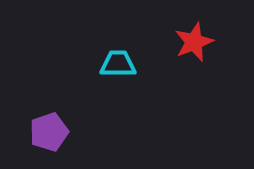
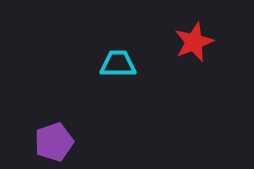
purple pentagon: moved 5 px right, 10 px down
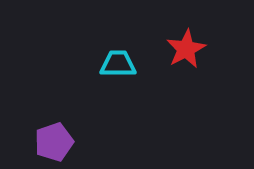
red star: moved 8 px left, 7 px down; rotated 6 degrees counterclockwise
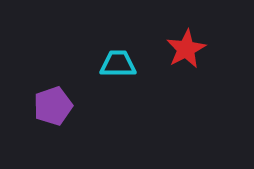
purple pentagon: moved 1 px left, 36 px up
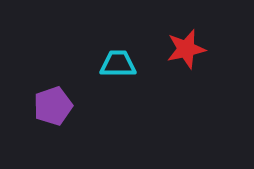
red star: rotated 15 degrees clockwise
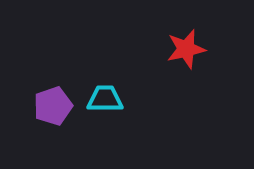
cyan trapezoid: moved 13 px left, 35 px down
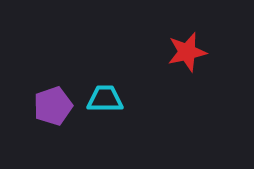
red star: moved 1 px right, 3 px down
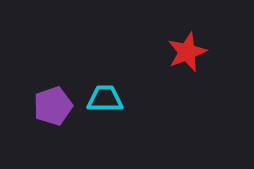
red star: rotated 9 degrees counterclockwise
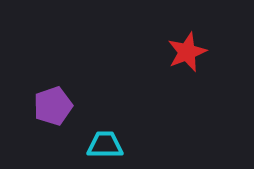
cyan trapezoid: moved 46 px down
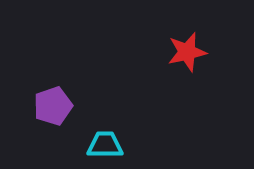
red star: rotated 9 degrees clockwise
